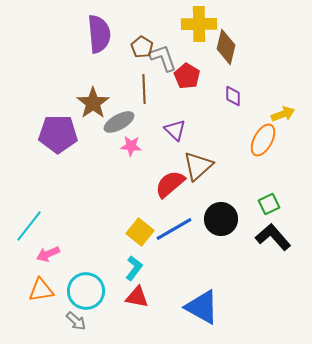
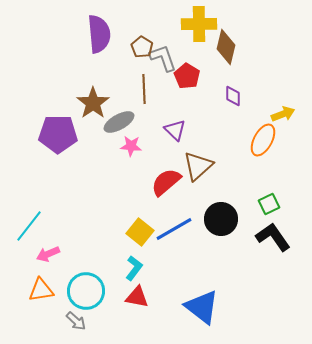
red semicircle: moved 4 px left, 2 px up
black L-shape: rotated 6 degrees clockwise
blue triangle: rotated 9 degrees clockwise
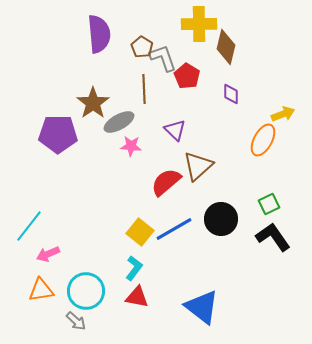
purple diamond: moved 2 px left, 2 px up
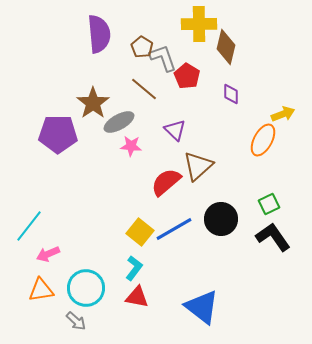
brown line: rotated 48 degrees counterclockwise
cyan circle: moved 3 px up
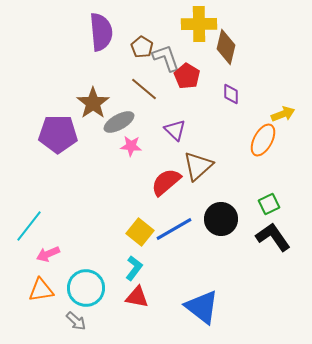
purple semicircle: moved 2 px right, 2 px up
gray L-shape: moved 3 px right
